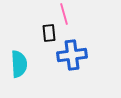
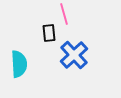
blue cross: moved 2 px right; rotated 36 degrees counterclockwise
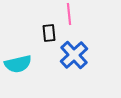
pink line: moved 5 px right; rotated 10 degrees clockwise
cyan semicircle: moved 1 px left; rotated 80 degrees clockwise
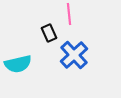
black rectangle: rotated 18 degrees counterclockwise
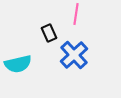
pink line: moved 7 px right; rotated 15 degrees clockwise
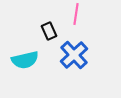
black rectangle: moved 2 px up
cyan semicircle: moved 7 px right, 4 px up
